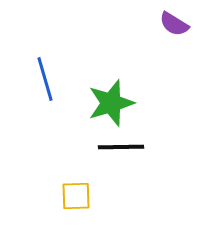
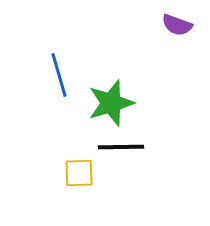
purple semicircle: moved 3 px right, 1 px down; rotated 12 degrees counterclockwise
blue line: moved 14 px right, 4 px up
yellow square: moved 3 px right, 23 px up
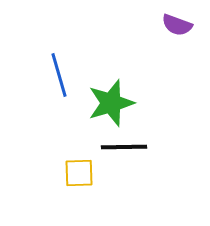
black line: moved 3 px right
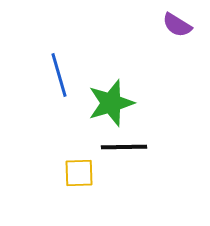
purple semicircle: rotated 12 degrees clockwise
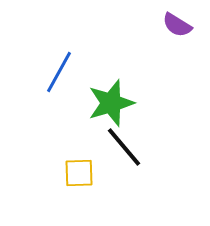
blue line: moved 3 px up; rotated 45 degrees clockwise
black line: rotated 51 degrees clockwise
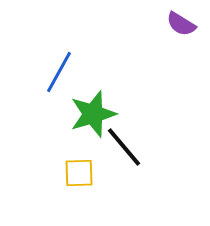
purple semicircle: moved 4 px right, 1 px up
green star: moved 18 px left, 11 px down
